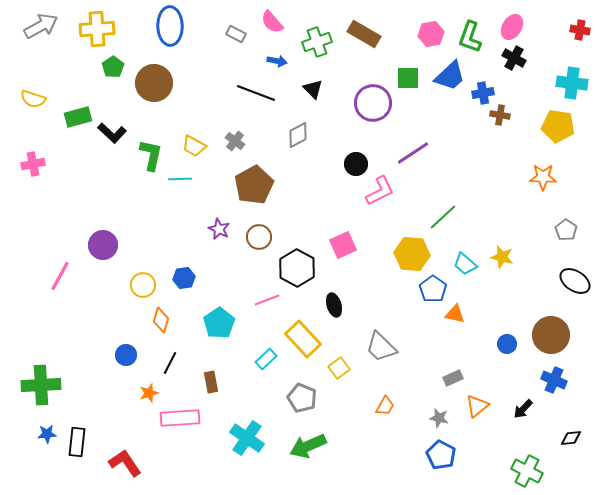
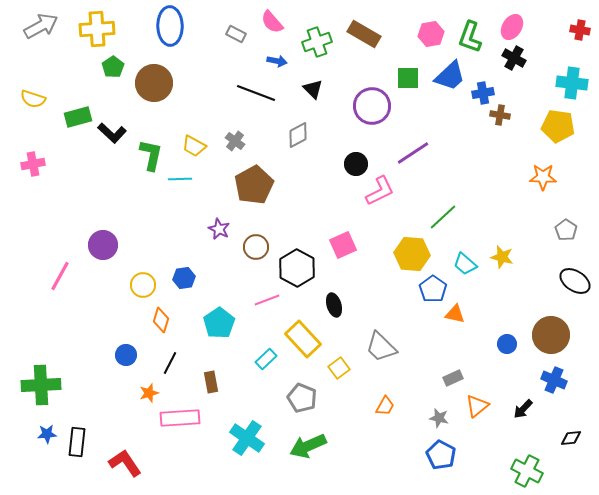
purple circle at (373, 103): moved 1 px left, 3 px down
brown circle at (259, 237): moved 3 px left, 10 px down
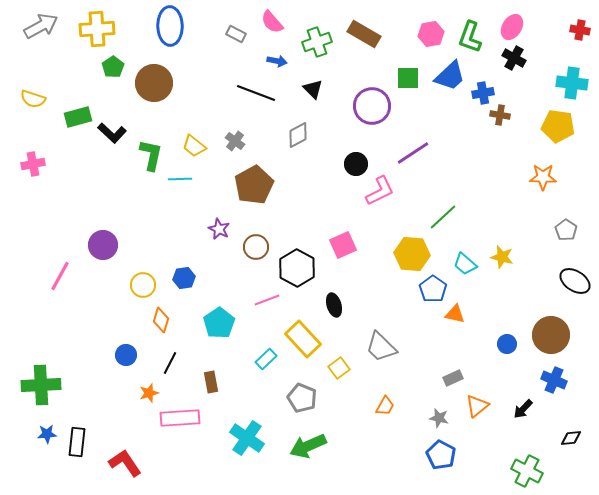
yellow trapezoid at (194, 146): rotated 10 degrees clockwise
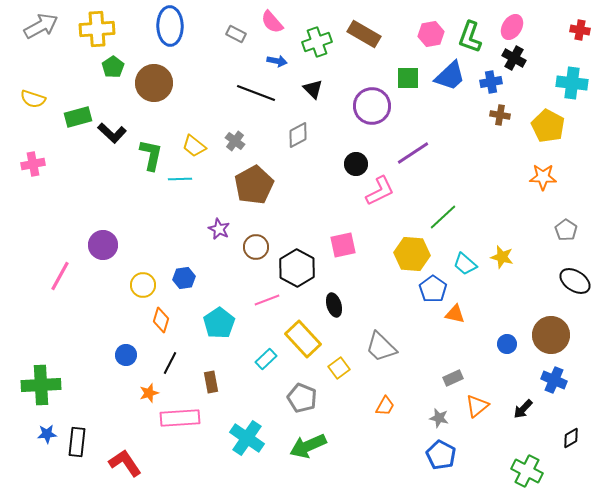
blue cross at (483, 93): moved 8 px right, 11 px up
yellow pentagon at (558, 126): moved 10 px left; rotated 20 degrees clockwise
pink square at (343, 245): rotated 12 degrees clockwise
black diamond at (571, 438): rotated 25 degrees counterclockwise
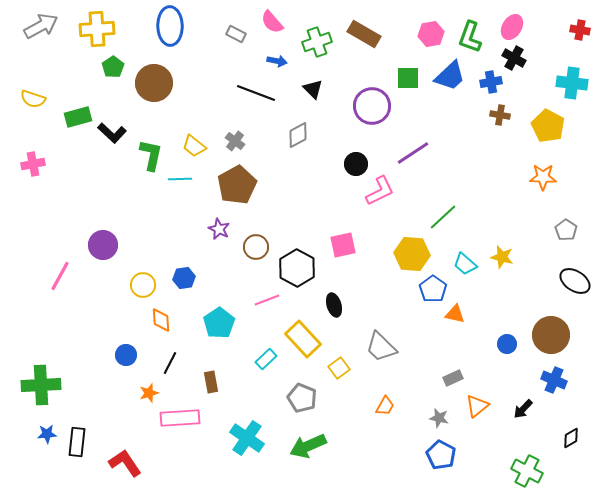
brown pentagon at (254, 185): moved 17 px left
orange diamond at (161, 320): rotated 20 degrees counterclockwise
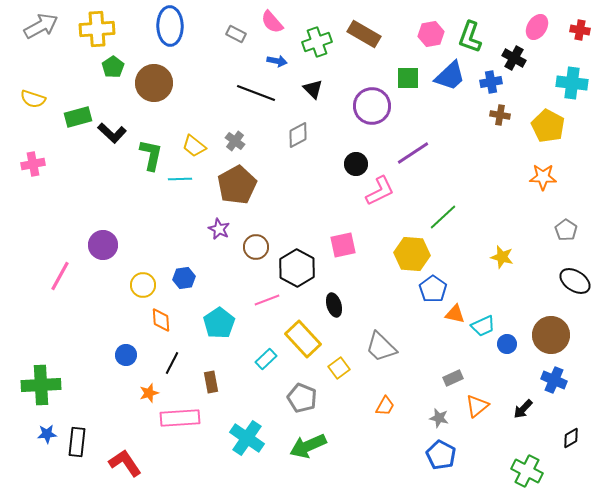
pink ellipse at (512, 27): moved 25 px right
cyan trapezoid at (465, 264): moved 18 px right, 62 px down; rotated 65 degrees counterclockwise
black line at (170, 363): moved 2 px right
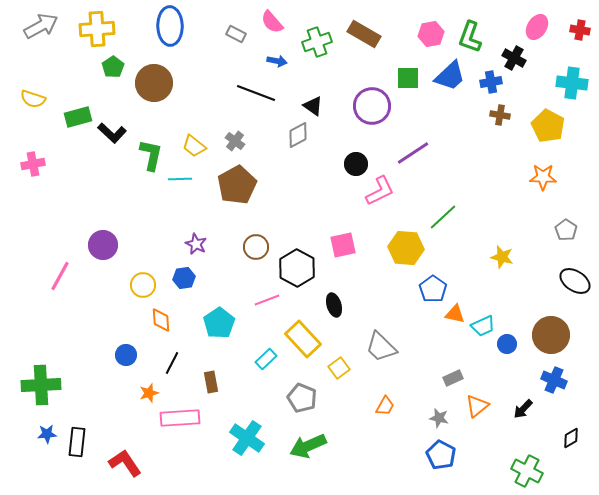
black triangle at (313, 89): moved 17 px down; rotated 10 degrees counterclockwise
purple star at (219, 229): moved 23 px left, 15 px down
yellow hexagon at (412, 254): moved 6 px left, 6 px up
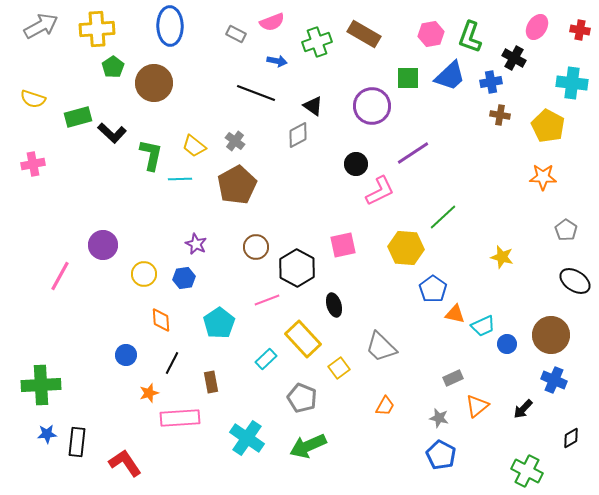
pink semicircle at (272, 22): rotated 70 degrees counterclockwise
yellow circle at (143, 285): moved 1 px right, 11 px up
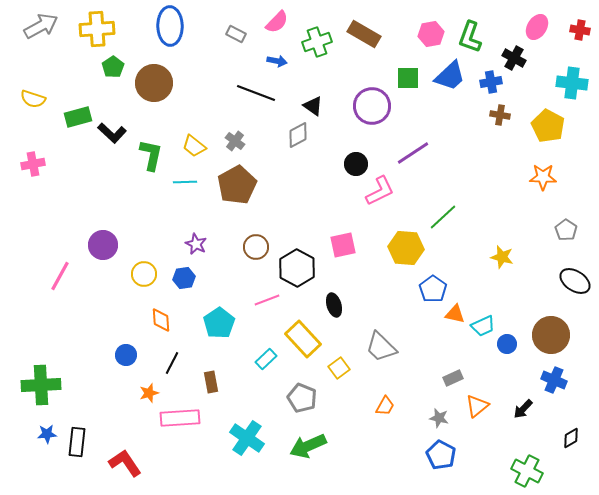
pink semicircle at (272, 22): moved 5 px right; rotated 25 degrees counterclockwise
cyan line at (180, 179): moved 5 px right, 3 px down
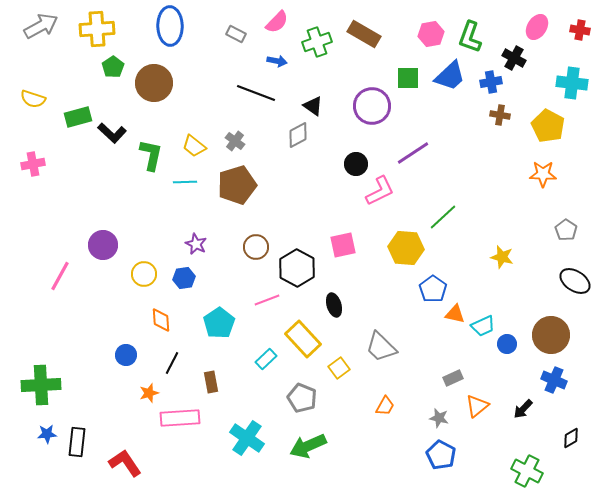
orange star at (543, 177): moved 3 px up
brown pentagon at (237, 185): rotated 12 degrees clockwise
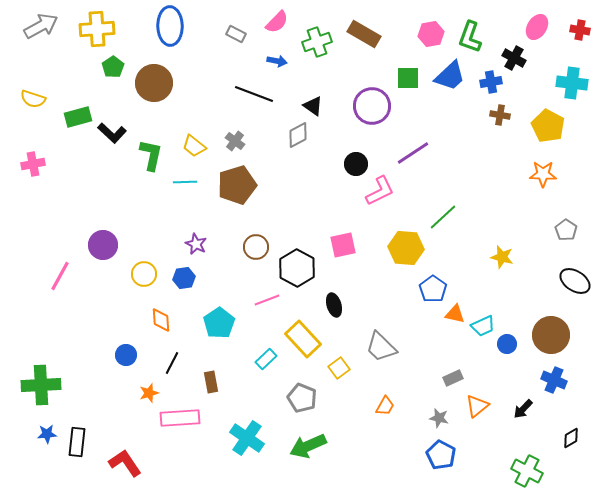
black line at (256, 93): moved 2 px left, 1 px down
